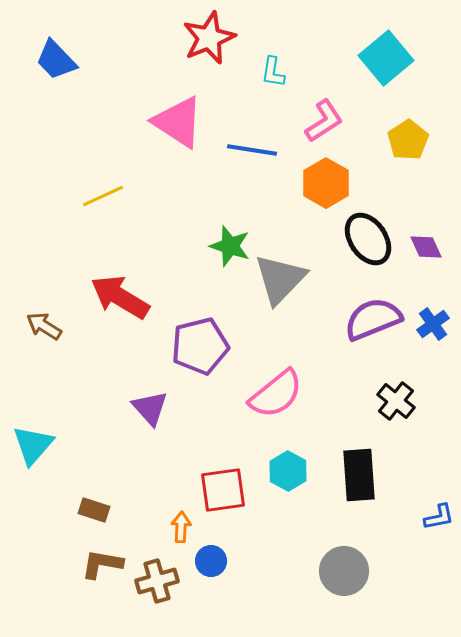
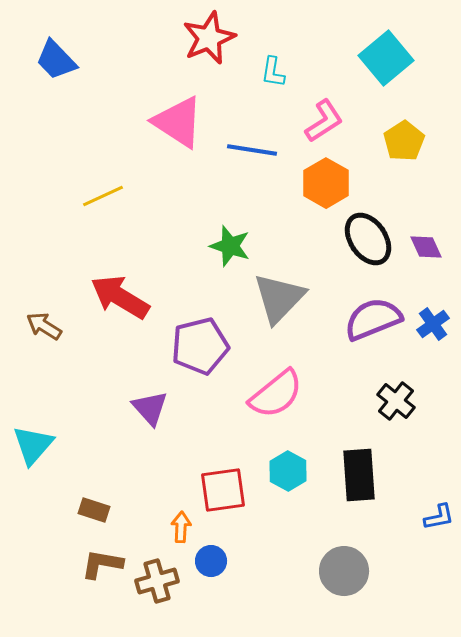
yellow pentagon: moved 4 px left, 1 px down
gray triangle: moved 1 px left, 19 px down
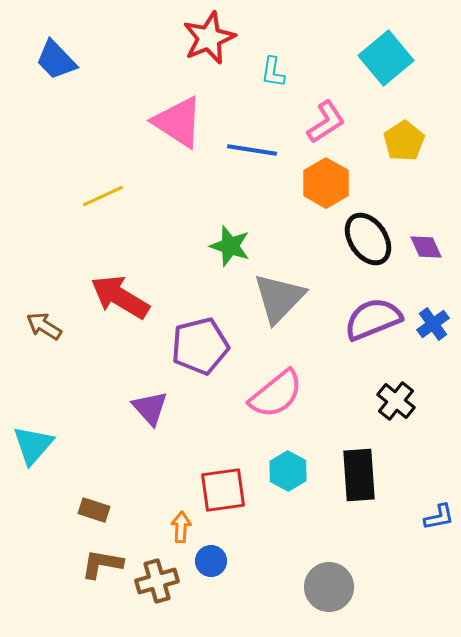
pink L-shape: moved 2 px right, 1 px down
gray circle: moved 15 px left, 16 px down
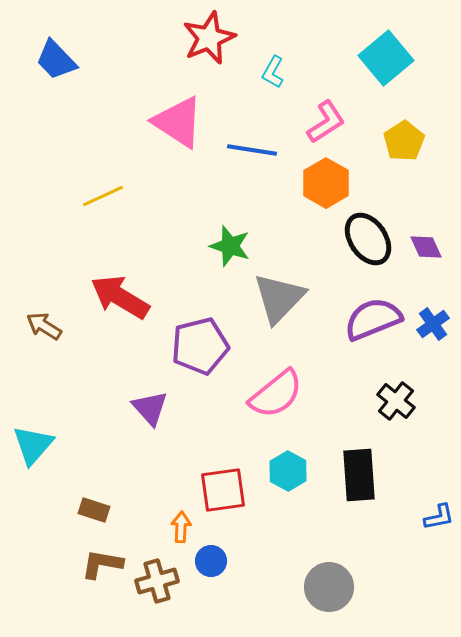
cyan L-shape: rotated 20 degrees clockwise
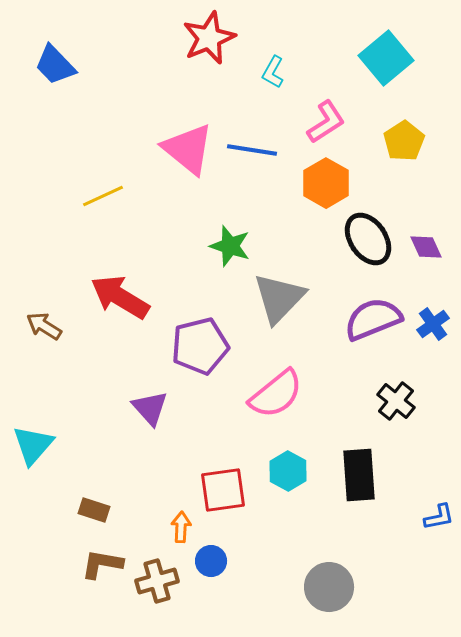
blue trapezoid: moved 1 px left, 5 px down
pink triangle: moved 10 px right, 27 px down; rotated 6 degrees clockwise
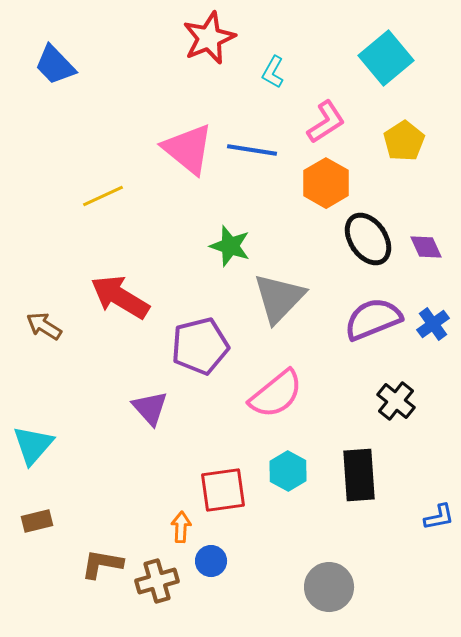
brown rectangle: moved 57 px left, 11 px down; rotated 32 degrees counterclockwise
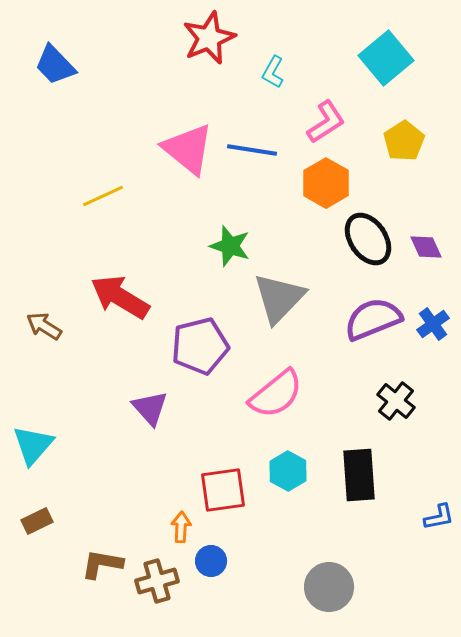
brown rectangle: rotated 12 degrees counterclockwise
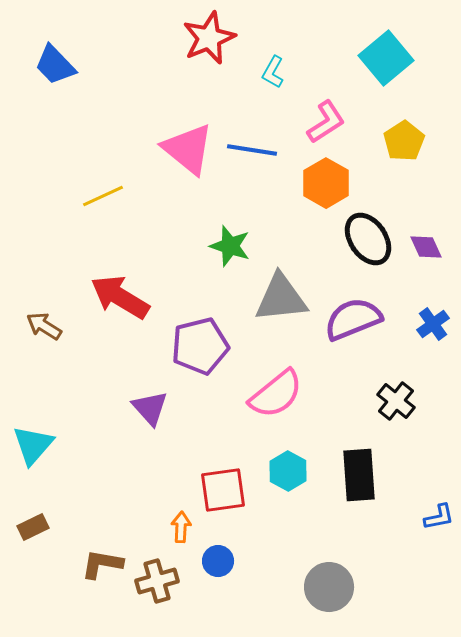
gray triangle: moved 2 px right; rotated 40 degrees clockwise
purple semicircle: moved 20 px left
brown rectangle: moved 4 px left, 6 px down
blue circle: moved 7 px right
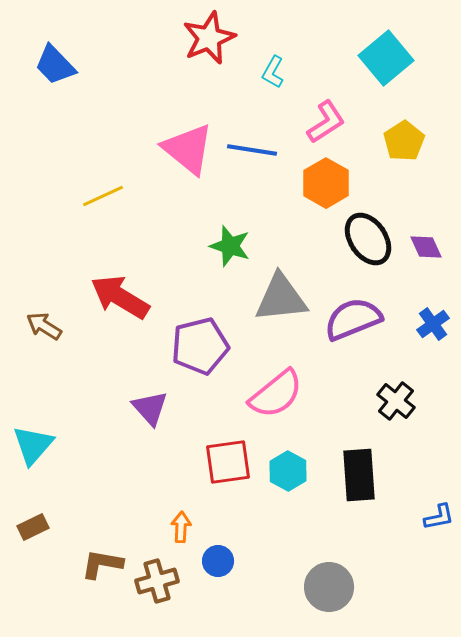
red square: moved 5 px right, 28 px up
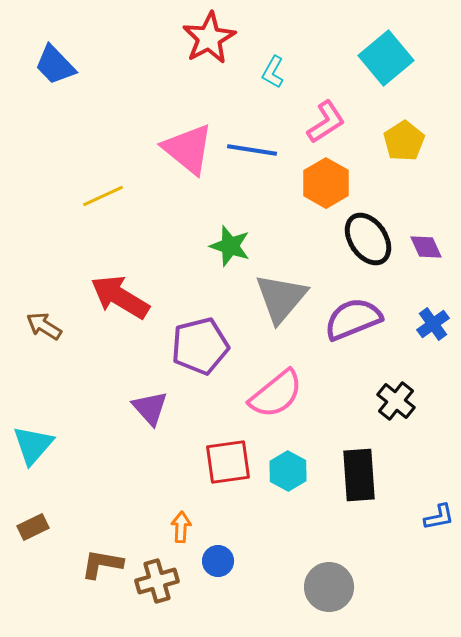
red star: rotated 6 degrees counterclockwise
gray triangle: rotated 44 degrees counterclockwise
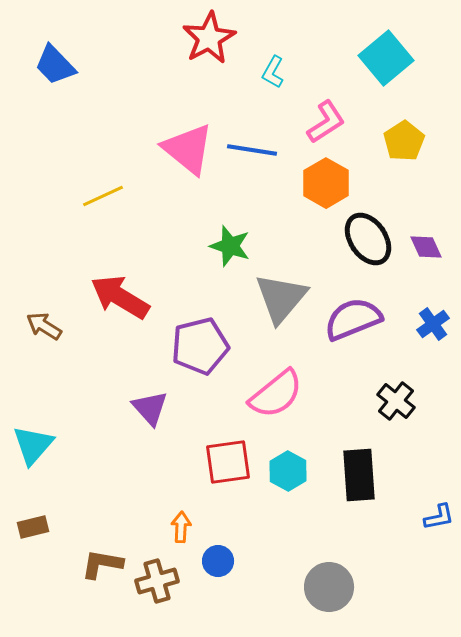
brown rectangle: rotated 12 degrees clockwise
